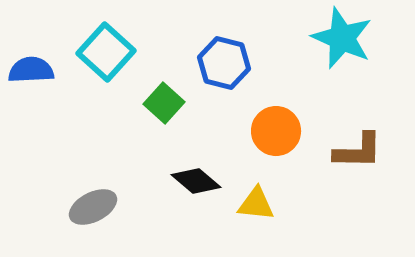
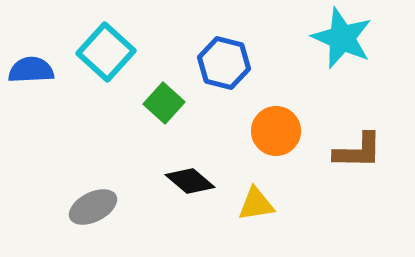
black diamond: moved 6 px left
yellow triangle: rotated 15 degrees counterclockwise
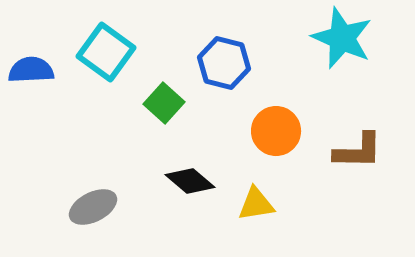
cyan square: rotated 6 degrees counterclockwise
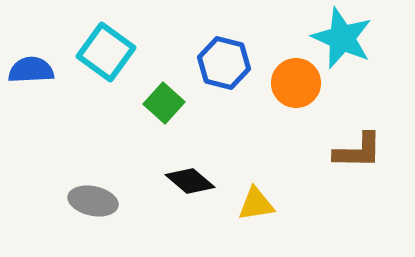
orange circle: moved 20 px right, 48 px up
gray ellipse: moved 6 px up; rotated 39 degrees clockwise
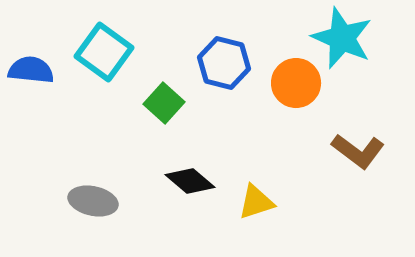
cyan square: moved 2 px left
blue semicircle: rotated 9 degrees clockwise
brown L-shape: rotated 36 degrees clockwise
yellow triangle: moved 2 px up; rotated 9 degrees counterclockwise
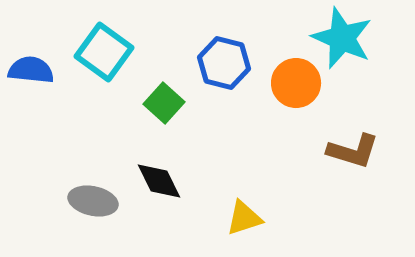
brown L-shape: moved 5 px left; rotated 20 degrees counterclockwise
black diamond: moved 31 px left; rotated 24 degrees clockwise
yellow triangle: moved 12 px left, 16 px down
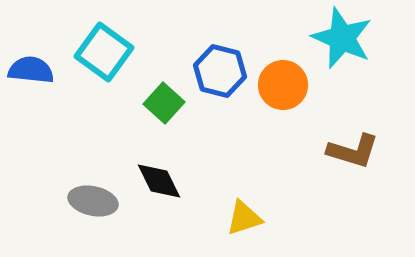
blue hexagon: moved 4 px left, 8 px down
orange circle: moved 13 px left, 2 px down
